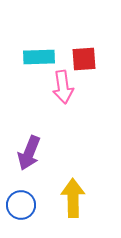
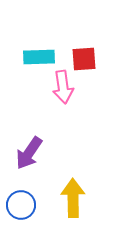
purple arrow: rotated 12 degrees clockwise
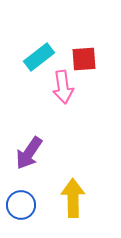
cyan rectangle: rotated 36 degrees counterclockwise
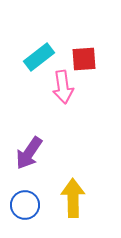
blue circle: moved 4 px right
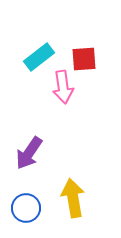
yellow arrow: rotated 9 degrees counterclockwise
blue circle: moved 1 px right, 3 px down
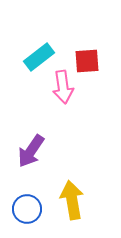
red square: moved 3 px right, 2 px down
purple arrow: moved 2 px right, 2 px up
yellow arrow: moved 1 px left, 2 px down
blue circle: moved 1 px right, 1 px down
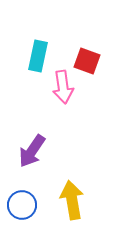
cyan rectangle: moved 1 px left, 1 px up; rotated 40 degrees counterclockwise
red square: rotated 24 degrees clockwise
purple arrow: moved 1 px right
blue circle: moved 5 px left, 4 px up
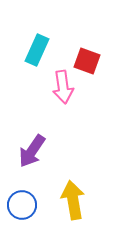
cyan rectangle: moved 1 px left, 6 px up; rotated 12 degrees clockwise
yellow arrow: moved 1 px right
